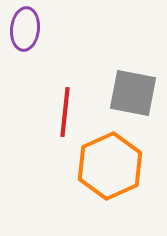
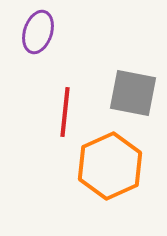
purple ellipse: moved 13 px right, 3 px down; rotated 12 degrees clockwise
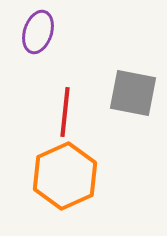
orange hexagon: moved 45 px left, 10 px down
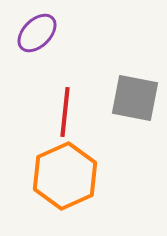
purple ellipse: moved 1 px left, 1 px down; rotated 27 degrees clockwise
gray square: moved 2 px right, 5 px down
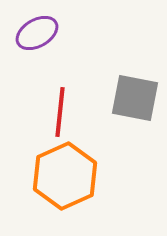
purple ellipse: rotated 15 degrees clockwise
red line: moved 5 px left
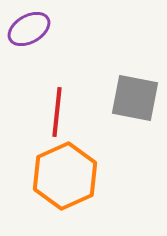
purple ellipse: moved 8 px left, 4 px up
red line: moved 3 px left
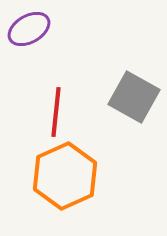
gray square: moved 1 px left, 1 px up; rotated 18 degrees clockwise
red line: moved 1 px left
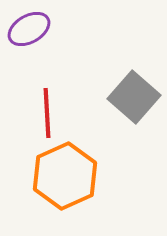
gray square: rotated 12 degrees clockwise
red line: moved 9 px left, 1 px down; rotated 9 degrees counterclockwise
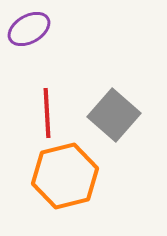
gray square: moved 20 px left, 18 px down
orange hexagon: rotated 10 degrees clockwise
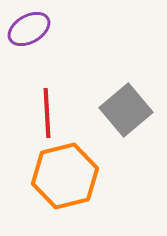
gray square: moved 12 px right, 5 px up; rotated 9 degrees clockwise
